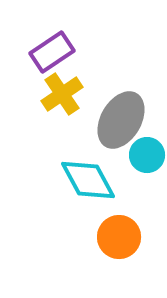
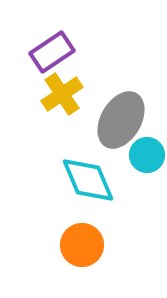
cyan diamond: rotated 6 degrees clockwise
orange circle: moved 37 px left, 8 px down
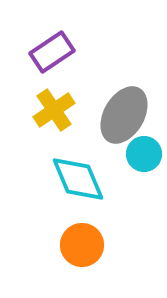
yellow cross: moved 8 px left, 16 px down
gray ellipse: moved 3 px right, 5 px up
cyan circle: moved 3 px left, 1 px up
cyan diamond: moved 10 px left, 1 px up
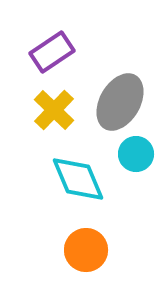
yellow cross: rotated 12 degrees counterclockwise
gray ellipse: moved 4 px left, 13 px up
cyan circle: moved 8 px left
orange circle: moved 4 px right, 5 px down
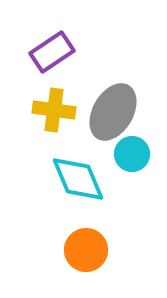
gray ellipse: moved 7 px left, 10 px down
yellow cross: rotated 36 degrees counterclockwise
cyan circle: moved 4 px left
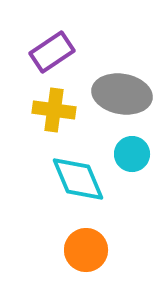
gray ellipse: moved 9 px right, 18 px up; rotated 70 degrees clockwise
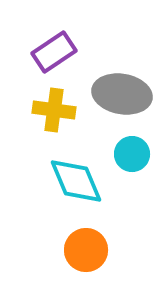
purple rectangle: moved 2 px right
cyan diamond: moved 2 px left, 2 px down
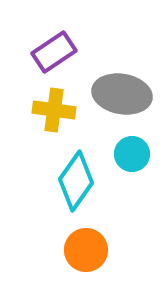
cyan diamond: rotated 58 degrees clockwise
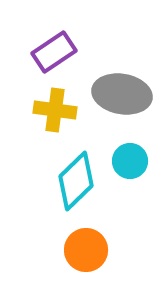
yellow cross: moved 1 px right
cyan circle: moved 2 px left, 7 px down
cyan diamond: rotated 10 degrees clockwise
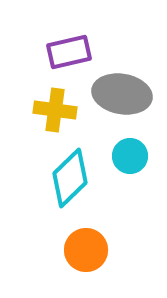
purple rectangle: moved 15 px right; rotated 21 degrees clockwise
cyan circle: moved 5 px up
cyan diamond: moved 6 px left, 3 px up
